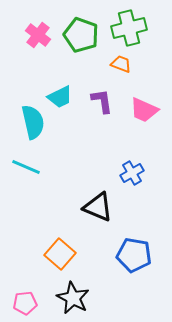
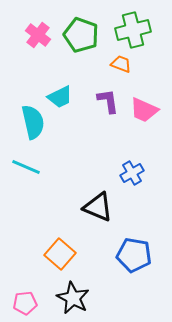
green cross: moved 4 px right, 2 px down
purple L-shape: moved 6 px right
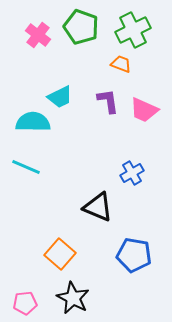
green cross: rotated 12 degrees counterclockwise
green pentagon: moved 8 px up
cyan semicircle: rotated 76 degrees counterclockwise
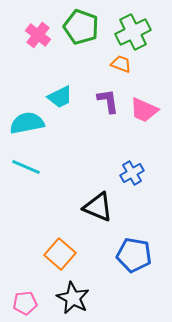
green cross: moved 2 px down
cyan semicircle: moved 6 px left, 1 px down; rotated 12 degrees counterclockwise
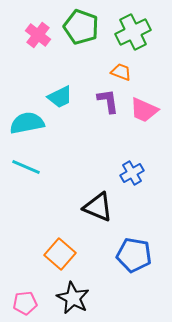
orange trapezoid: moved 8 px down
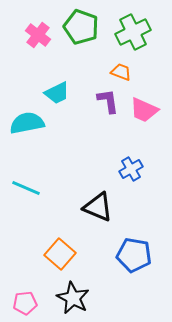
cyan trapezoid: moved 3 px left, 4 px up
cyan line: moved 21 px down
blue cross: moved 1 px left, 4 px up
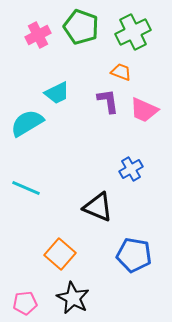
pink cross: rotated 25 degrees clockwise
cyan semicircle: rotated 20 degrees counterclockwise
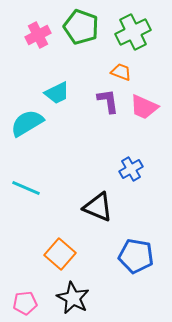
pink trapezoid: moved 3 px up
blue pentagon: moved 2 px right, 1 px down
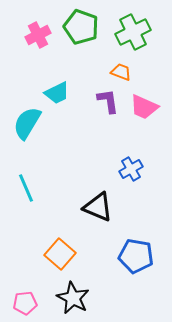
cyan semicircle: rotated 28 degrees counterclockwise
cyan line: rotated 44 degrees clockwise
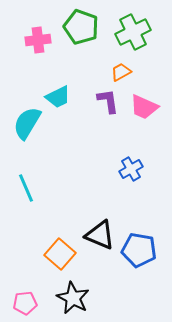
pink cross: moved 5 px down; rotated 20 degrees clockwise
orange trapezoid: rotated 50 degrees counterclockwise
cyan trapezoid: moved 1 px right, 4 px down
black triangle: moved 2 px right, 28 px down
blue pentagon: moved 3 px right, 6 px up
